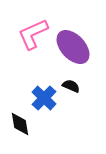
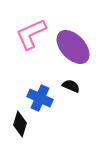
pink L-shape: moved 2 px left
blue cross: moved 4 px left; rotated 20 degrees counterclockwise
black diamond: rotated 25 degrees clockwise
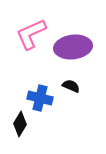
purple ellipse: rotated 54 degrees counterclockwise
blue cross: rotated 10 degrees counterclockwise
black diamond: rotated 15 degrees clockwise
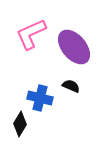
purple ellipse: moved 1 px right; rotated 57 degrees clockwise
